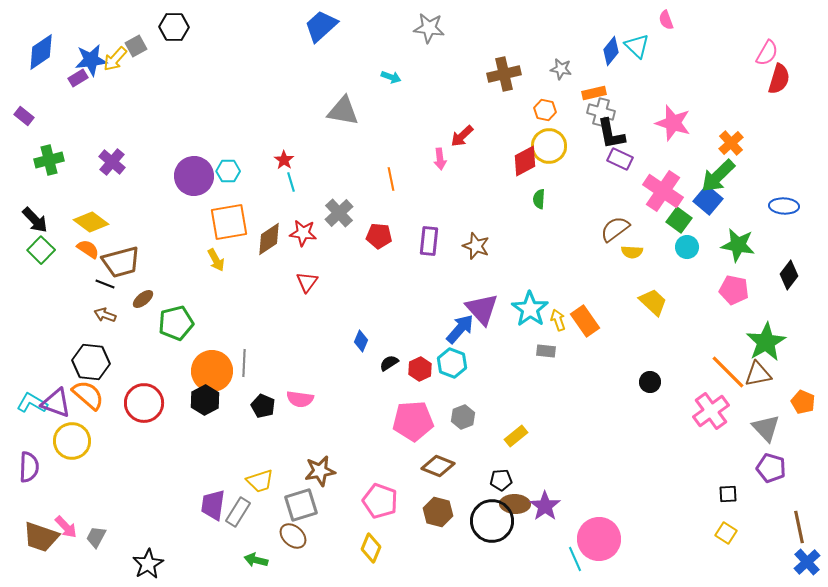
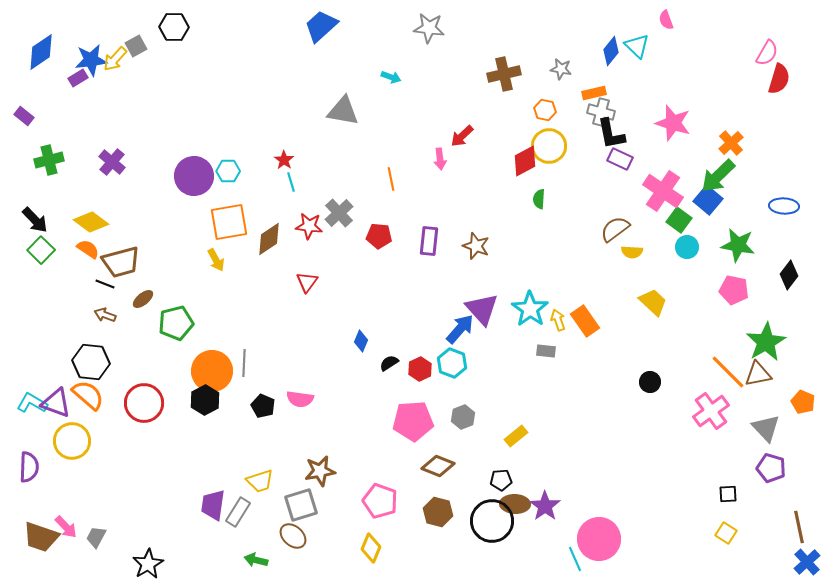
red star at (303, 233): moved 6 px right, 7 px up
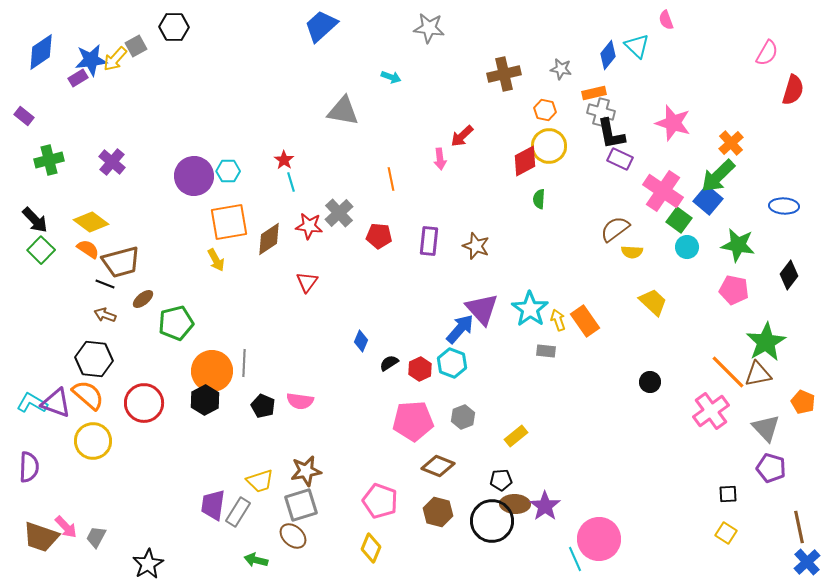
blue diamond at (611, 51): moved 3 px left, 4 px down
red semicircle at (779, 79): moved 14 px right, 11 px down
black hexagon at (91, 362): moved 3 px right, 3 px up
pink semicircle at (300, 399): moved 2 px down
yellow circle at (72, 441): moved 21 px right
brown star at (320, 471): moved 14 px left
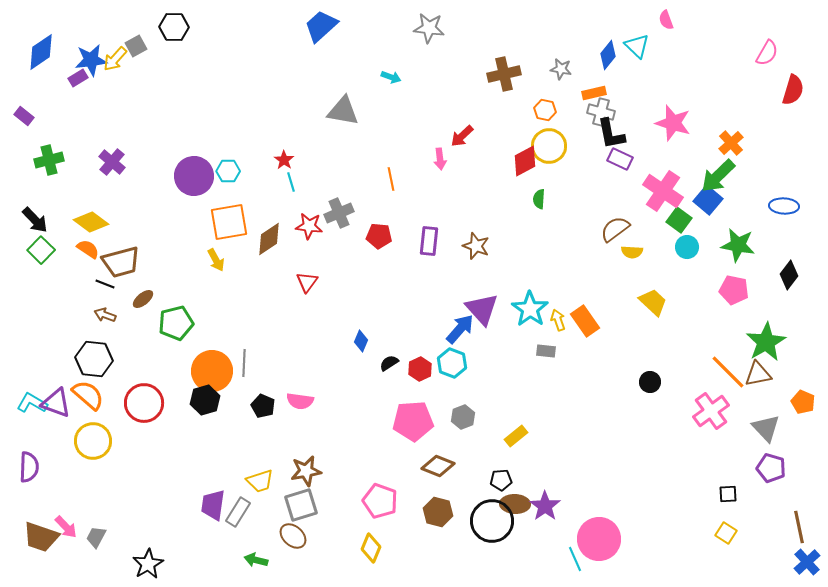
gray cross at (339, 213): rotated 20 degrees clockwise
black hexagon at (205, 400): rotated 12 degrees clockwise
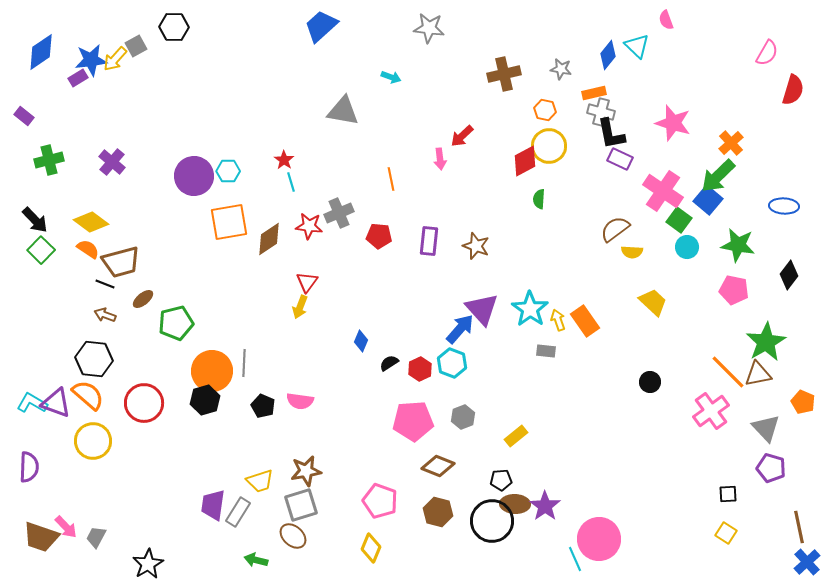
yellow arrow at (216, 260): moved 84 px right, 47 px down; rotated 50 degrees clockwise
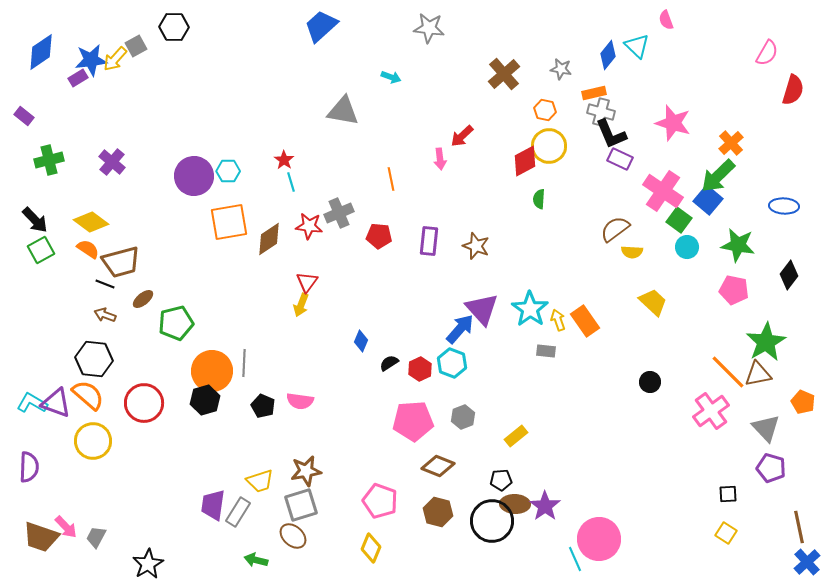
brown cross at (504, 74): rotated 28 degrees counterclockwise
black L-shape at (611, 134): rotated 12 degrees counterclockwise
green square at (41, 250): rotated 16 degrees clockwise
yellow arrow at (300, 307): moved 1 px right, 2 px up
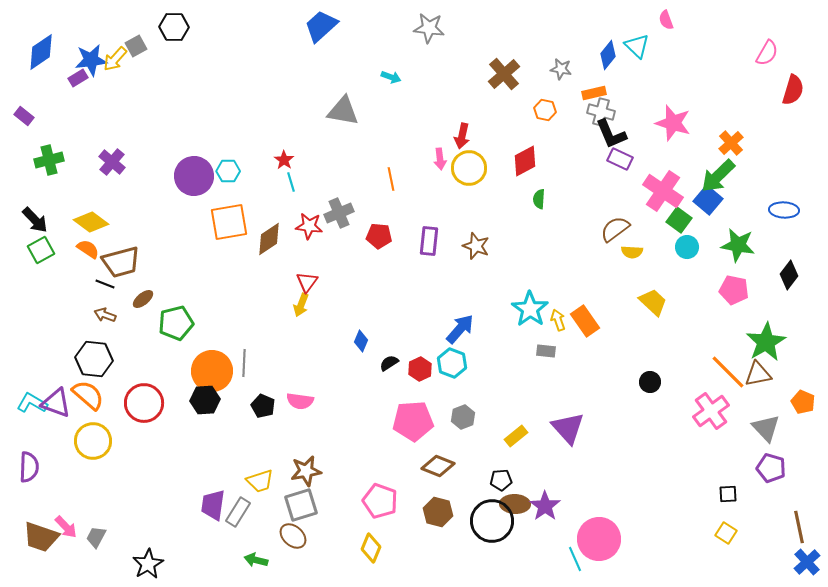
red arrow at (462, 136): rotated 35 degrees counterclockwise
yellow circle at (549, 146): moved 80 px left, 22 px down
blue ellipse at (784, 206): moved 4 px down
purple triangle at (482, 309): moved 86 px right, 119 px down
black hexagon at (205, 400): rotated 12 degrees clockwise
